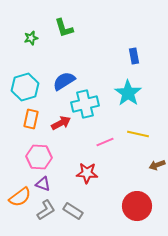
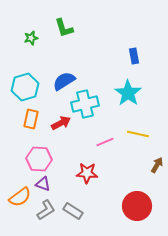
pink hexagon: moved 2 px down
brown arrow: rotated 140 degrees clockwise
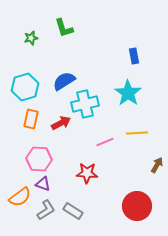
yellow line: moved 1 px left, 1 px up; rotated 15 degrees counterclockwise
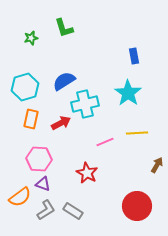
red star: rotated 25 degrees clockwise
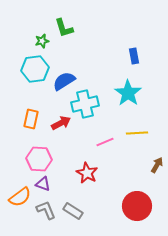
green star: moved 11 px right, 3 px down
cyan hexagon: moved 10 px right, 18 px up; rotated 8 degrees clockwise
gray L-shape: rotated 80 degrees counterclockwise
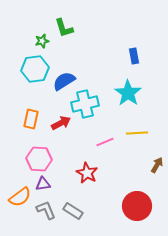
purple triangle: rotated 28 degrees counterclockwise
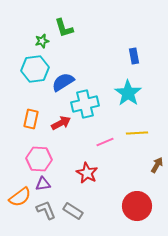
blue semicircle: moved 1 px left, 1 px down
